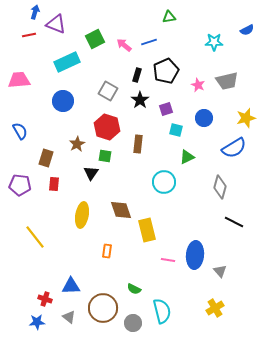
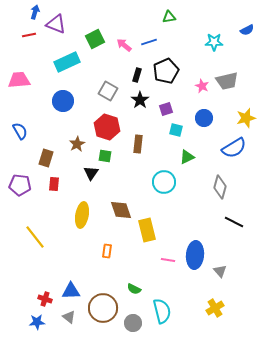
pink star at (198, 85): moved 4 px right, 1 px down
blue triangle at (71, 286): moved 5 px down
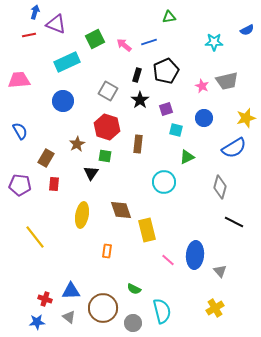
brown rectangle at (46, 158): rotated 12 degrees clockwise
pink line at (168, 260): rotated 32 degrees clockwise
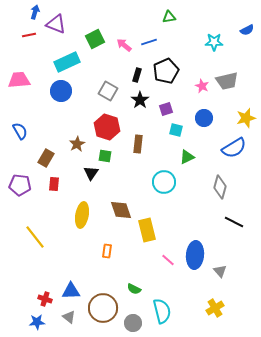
blue circle at (63, 101): moved 2 px left, 10 px up
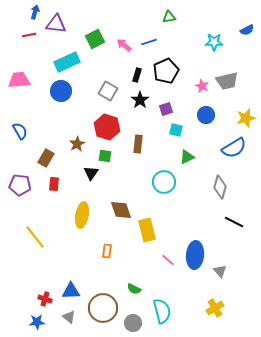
purple triangle at (56, 24): rotated 15 degrees counterclockwise
blue circle at (204, 118): moved 2 px right, 3 px up
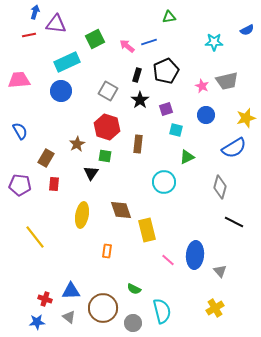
pink arrow at (124, 45): moved 3 px right, 1 px down
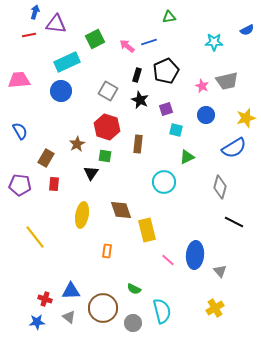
black star at (140, 100): rotated 12 degrees counterclockwise
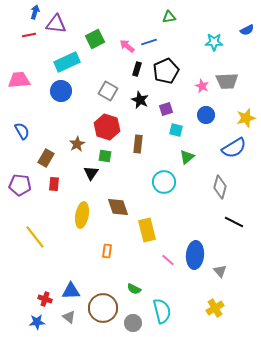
black rectangle at (137, 75): moved 6 px up
gray trapezoid at (227, 81): rotated 10 degrees clockwise
blue semicircle at (20, 131): moved 2 px right
green triangle at (187, 157): rotated 14 degrees counterclockwise
brown diamond at (121, 210): moved 3 px left, 3 px up
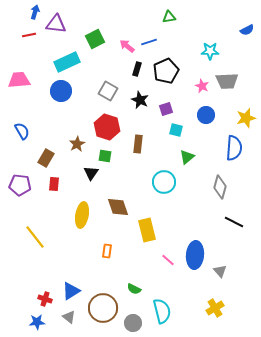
cyan star at (214, 42): moved 4 px left, 9 px down
blue semicircle at (234, 148): rotated 55 degrees counterclockwise
blue triangle at (71, 291): rotated 30 degrees counterclockwise
